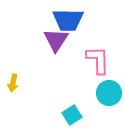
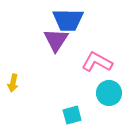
pink L-shape: moved 1 px left, 2 px down; rotated 60 degrees counterclockwise
cyan square: rotated 18 degrees clockwise
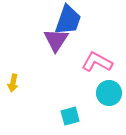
blue trapezoid: rotated 72 degrees counterclockwise
cyan square: moved 2 px left, 1 px down
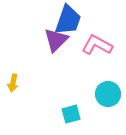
purple triangle: rotated 12 degrees clockwise
pink L-shape: moved 17 px up
cyan circle: moved 1 px left, 1 px down
cyan square: moved 1 px right, 2 px up
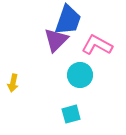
cyan circle: moved 28 px left, 19 px up
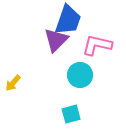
pink L-shape: rotated 16 degrees counterclockwise
yellow arrow: rotated 30 degrees clockwise
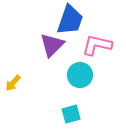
blue trapezoid: moved 2 px right
purple triangle: moved 4 px left, 5 px down
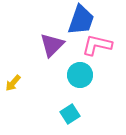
blue trapezoid: moved 11 px right
cyan square: moved 1 px left; rotated 18 degrees counterclockwise
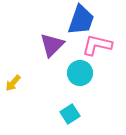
cyan circle: moved 2 px up
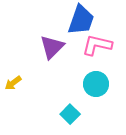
purple triangle: moved 2 px down
cyan circle: moved 16 px right, 11 px down
yellow arrow: rotated 12 degrees clockwise
cyan square: rotated 12 degrees counterclockwise
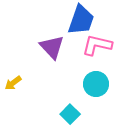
purple triangle: rotated 28 degrees counterclockwise
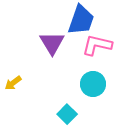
purple triangle: moved 4 px up; rotated 12 degrees clockwise
cyan circle: moved 3 px left
cyan square: moved 3 px left
